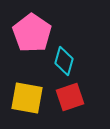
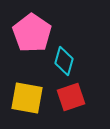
red square: moved 1 px right
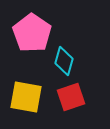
yellow square: moved 1 px left, 1 px up
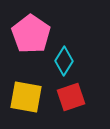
pink pentagon: moved 1 px left, 1 px down
cyan diamond: rotated 16 degrees clockwise
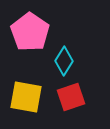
pink pentagon: moved 1 px left, 2 px up
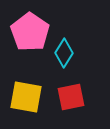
cyan diamond: moved 8 px up
red square: rotated 8 degrees clockwise
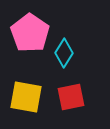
pink pentagon: moved 1 px down
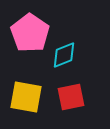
cyan diamond: moved 2 px down; rotated 36 degrees clockwise
